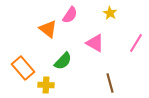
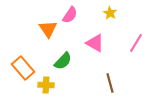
orange triangle: rotated 18 degrees clockwise
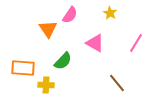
orange rectangle: rotated 45 degrees counterclockwise
brown line: moved 7 px right; rotated 24 degrees counterclockwise
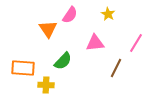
yellow star: moved 2 px left, 1 px down
pink triangle: rotated 36 degrees counterclockwise
brown line: moved 1 px left, 15 px up; rotated 66 degrees clockwise
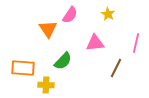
pink line: rotated 18 degrees counterclockwise
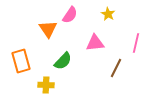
orange rectangle: moved 2 px left, 7 px up; rotated 70 degrees clockwise
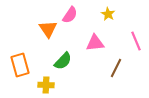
pink line: moved 2 px up; rotated 36 degrees counterclockwise
orange rectangle: moved 1 px left, 4 px down
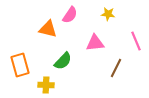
yellow star: rotated 24 degrees counterclockwise
orange triangle: rotated 42 degrees counterclockwise
